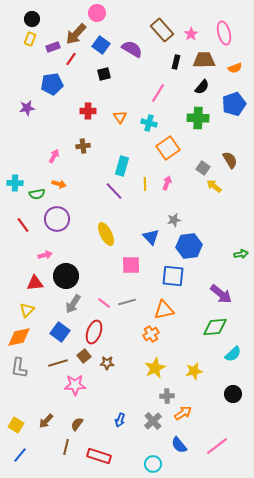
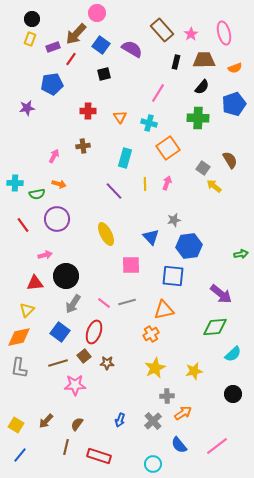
cyan rectangle at (122, 166): moved 3 px right, 8 px up
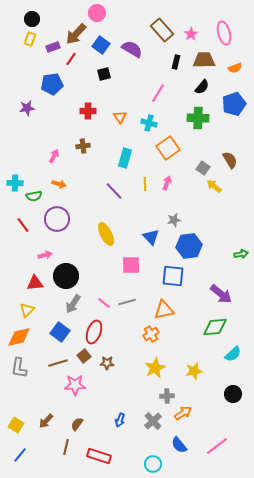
green semicircle at (37, 194): moved 3 px left, 2 px down
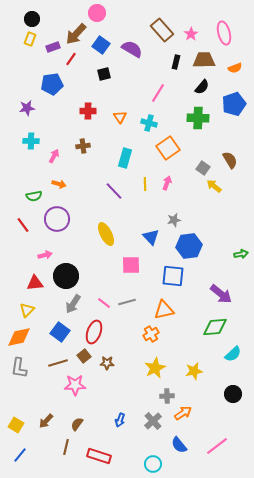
cyan cross at (15, 183): moved 16 px right, 42 px up
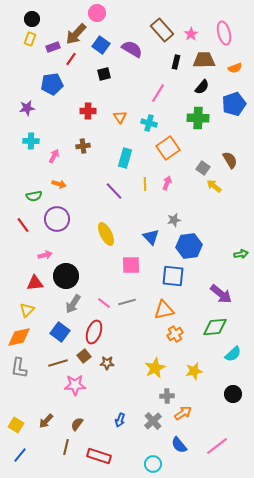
orange cross at (151, 334): moved 24 px right
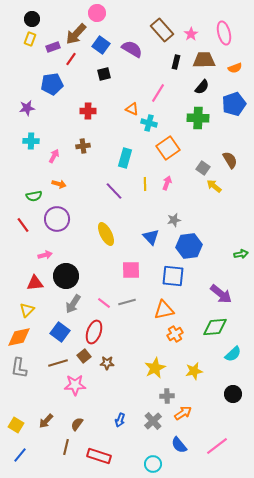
orange triangle at (120, 117): moved 12 px right, 8 px up; rotated 32 degrees counterclockwise
pink square at (131, 265): moved 5 px down
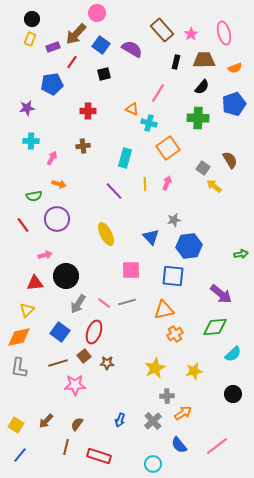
red line at (71, 59): moved 1 px right, 3 px down
pink arrow at (54, 156): moved 2 px left, 2 px down
gray arrow at (73, 304): moved 5 px right
